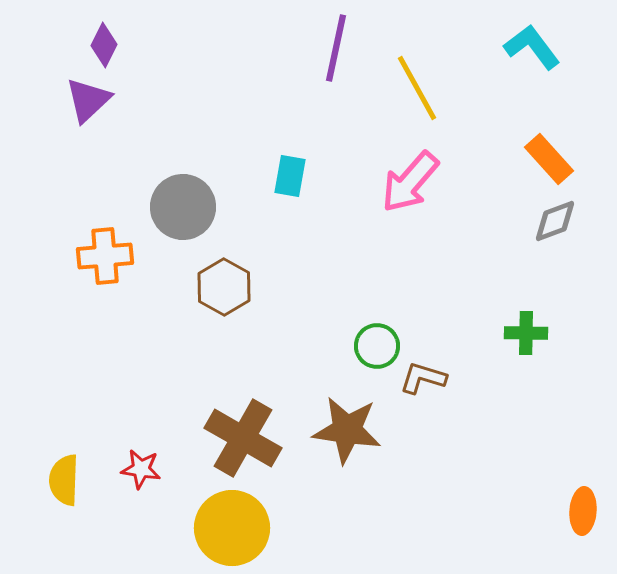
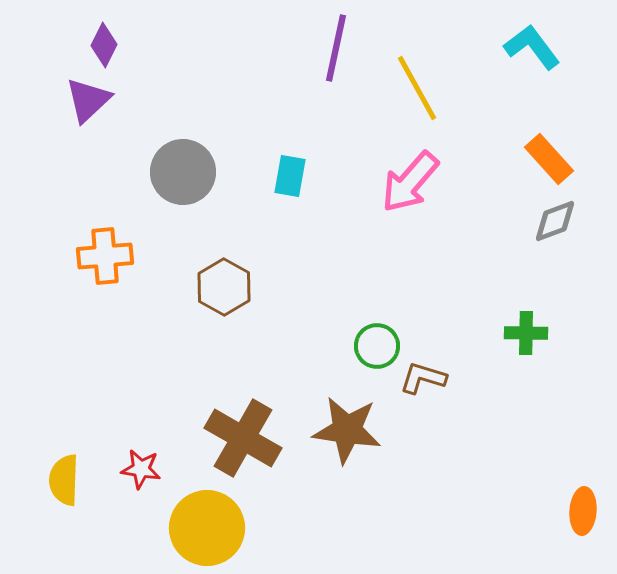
gray circle: moved 35 px up
yellow circle: moved 25 px left
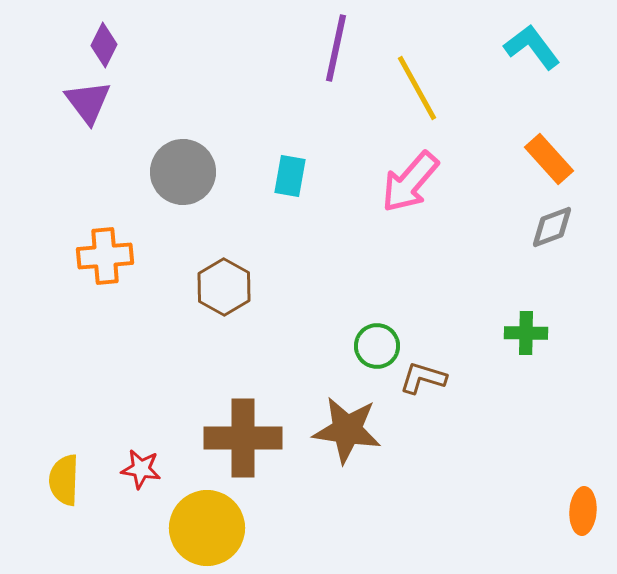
purple triangle: moved 2 px down; rotated 24 degrees counterclockwise
gray diamond: moved 3 px left, 6 px down
brown cross: rotated 30 degrees counterclockwise
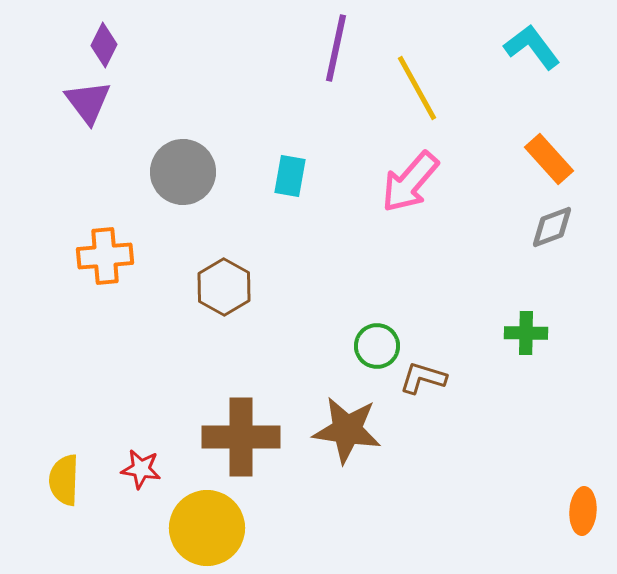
brown cross: moved 2 px left, 1 px up
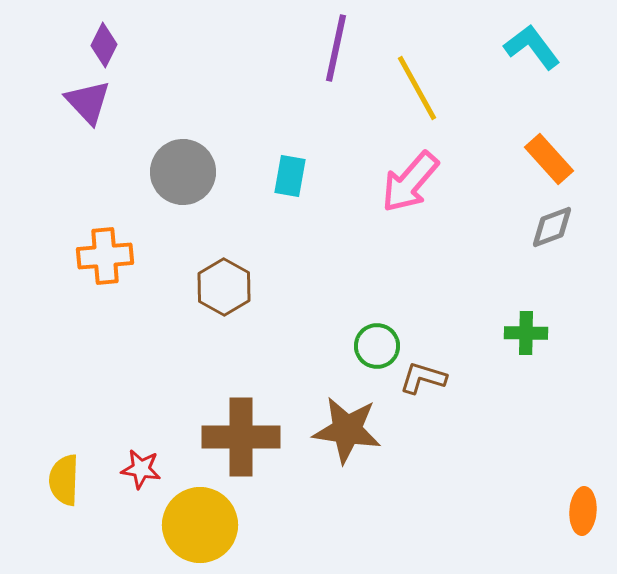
purple triangle: rotated 6 degrees counterclockwise
yellow circle: moved 7 px left, 3 px up
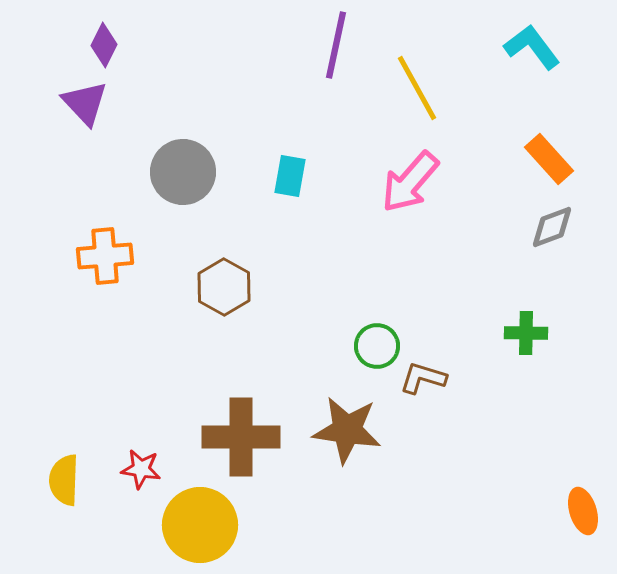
purple line: moved 3 px up
purple triangle: moved 3 px left, 1 px down
orange ellipse: rotated 21 degrees counterclockwise
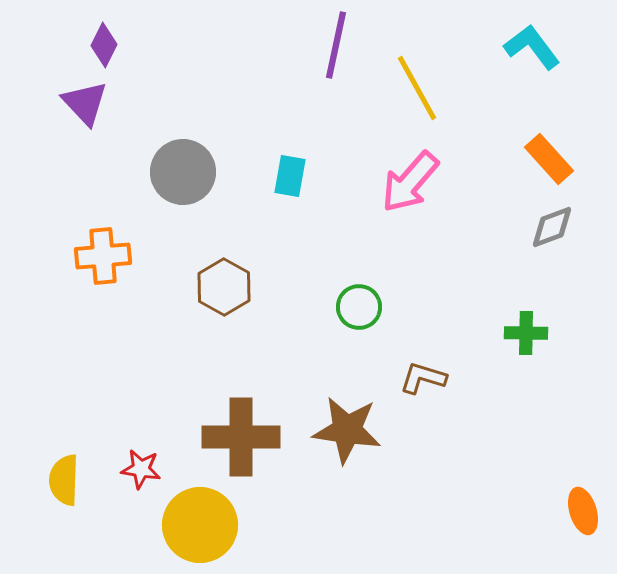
orange cross: moved 2 px left
green circle: moved 18 px left, 39 px up
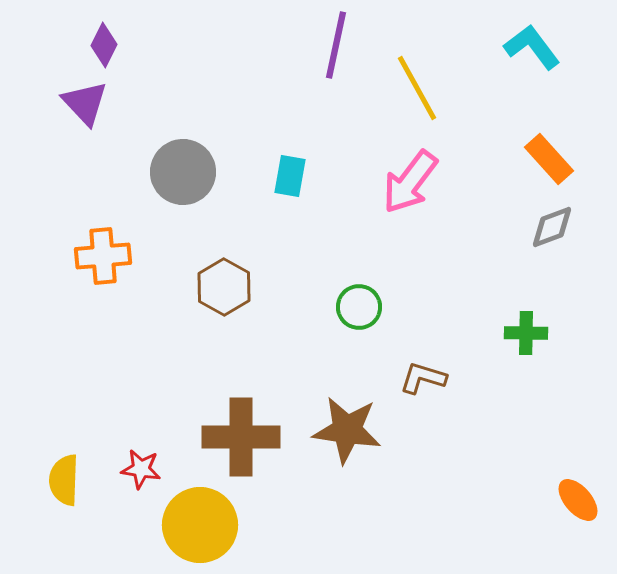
pink arrow: rotated 4 degrees counterclockwise
orange ellipse: moved 5 px left, 11 px up; rotated 24 degrees counterclockwise
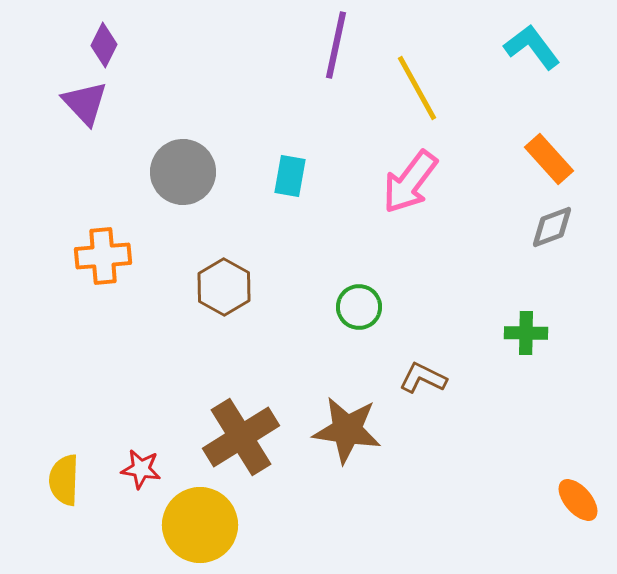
brown L-shape: rotated 9 degrees clockwise
brown cross: rotated 32 degrees counterclockwise
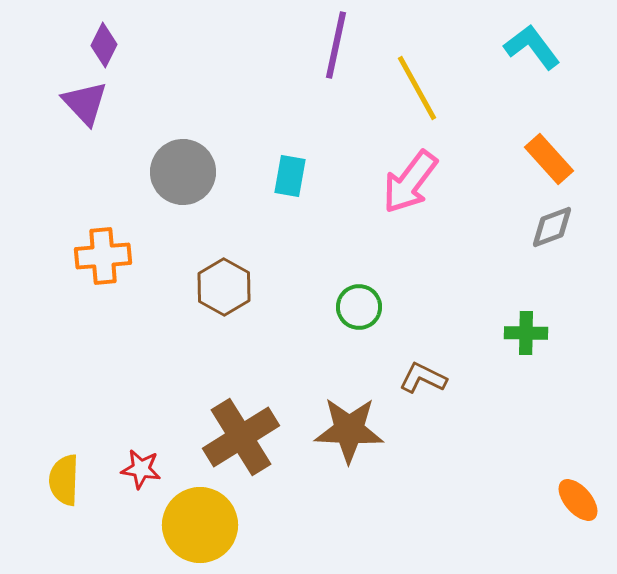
brown star: moved 2 px right; rotated 6 degrees counterclockwise
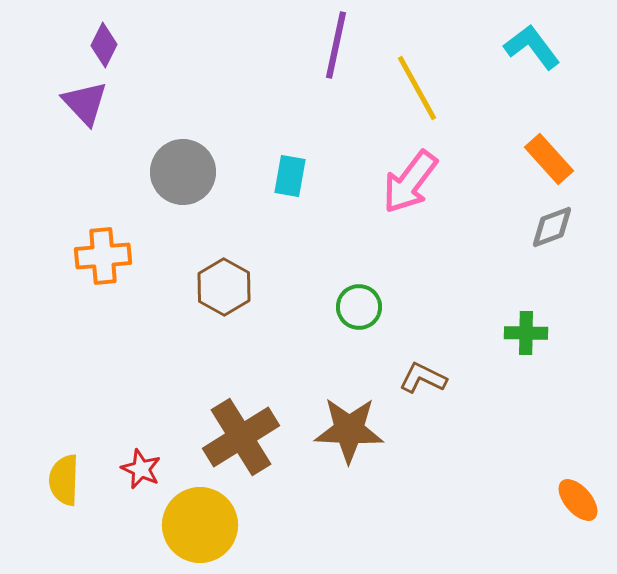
red star: rotated 15 degrees clockwise
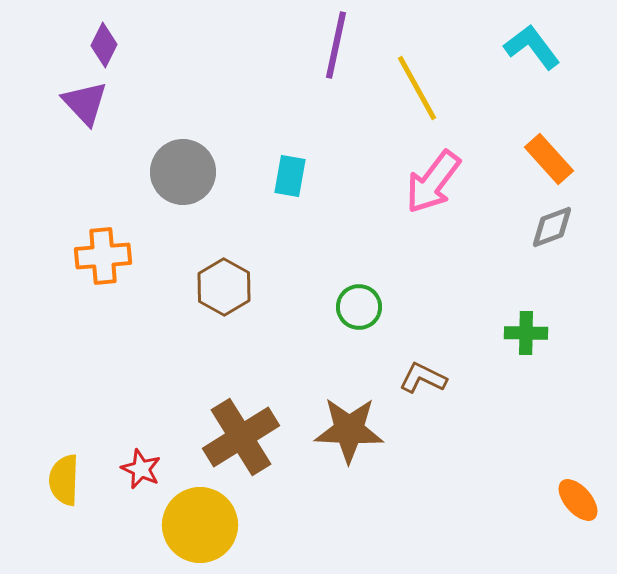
pink arrow: moved 23 px right
